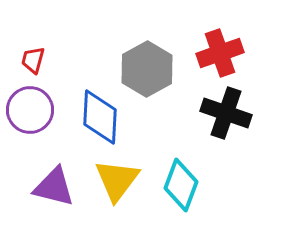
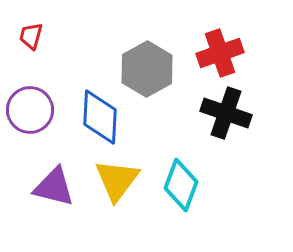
red trapezoid: moved 2 px left, 24 px up
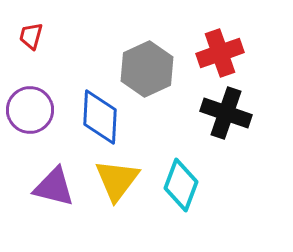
gray hexagon: rotated 4 degrees clockwise
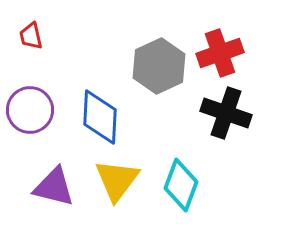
red trapezoid: rotated 28 degrees counterclockwise
gray hexagon: moved 12 px right, 3 px up
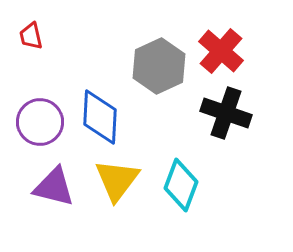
red cross: moved 1 px right, 2 px up; rotated 30 degrees counterclockwise
purple circle: moved 10 px right, 12 px down
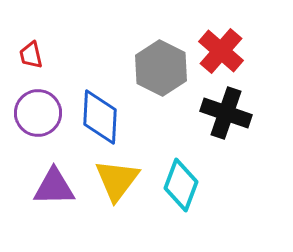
red trapezoid: moved 19 px down
gray hexagon: moved 2 px right, 2 px down; rotated 8 degrees counterclockwise
purple circle: moved 2 px left, 9 px up
purple triangle: rotated 15 degrees counterclockwise
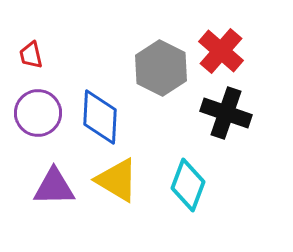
yellow triangle: rotated 36 degrees counterclockwise
cyan diamond: moved 7 px right
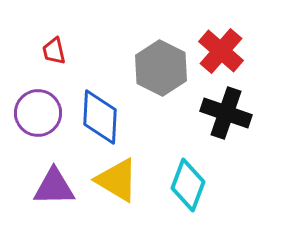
red trapezoid: moved 23 px right, 4 px up
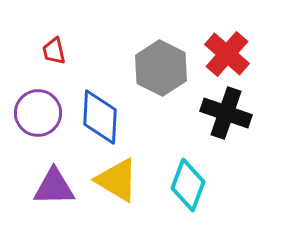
red cross: moved 6 px right, 3 px down
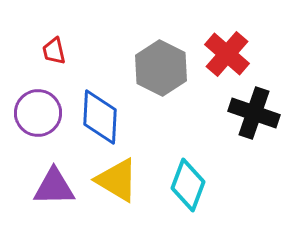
black cross: moved 28 px right
